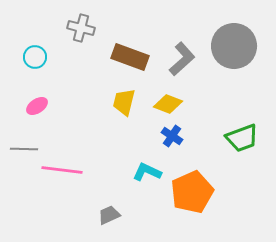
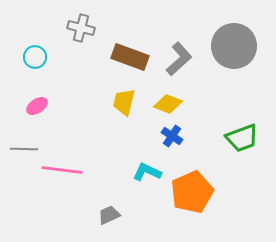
gray L-shape: moved 3 px left
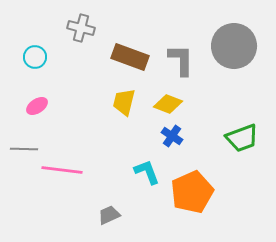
gray L-shape: moved 2 px right, 1 px down; rotated 48 degrees counterclockwise
cyan L-shape: rotated 44 degrees clockwise
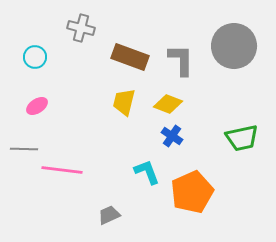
green trapezoid: rotated 8 degrees clockwise
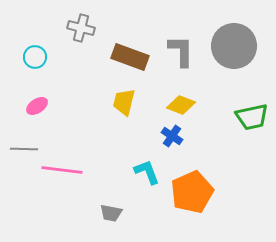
gray L-shape: moved 9 px up
yellow diamond: moved 13 px right, 1 px down
green trapezoid: moved 10 px right, 21 px up
gray trapezoid: moved 2 px right, 2 px up; rotated 145 degrees counterclockwise
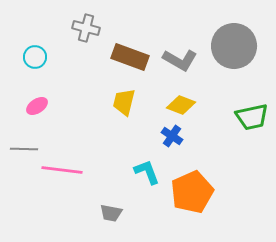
gray cross: moved 5 px right
gray L-shape: moved 1 px left, 9 px down; rotated 120 degrees clockwise
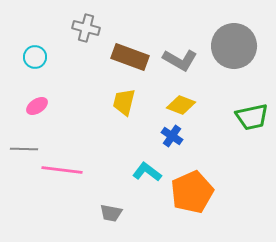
cyan L-shape: rotated 32 degrees counterclockwise
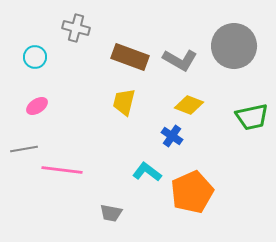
gray cross: moved 10 px left
yellow diamond: moved 8 px right
gray line: rotated 12 degrees counterclockwise
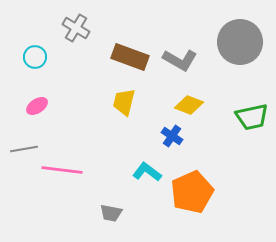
gray cross: rotated 16 degrees clockwise
gray circle: moved 6 px right, 4 px up
